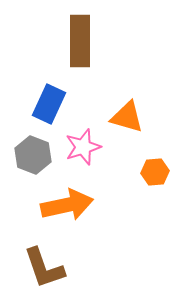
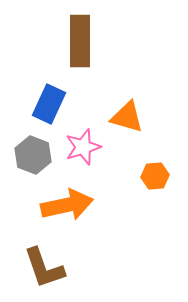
orange hexagon: moved 4 px down
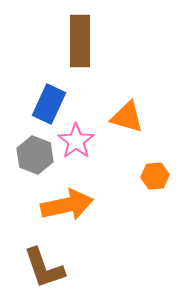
pink star: moved 7 px left, 6 px up; rotated 18 degrees counterclockwise
gray hexagon: moved 2 px right
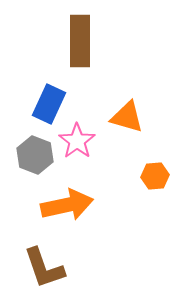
pink star: moved 1 px right
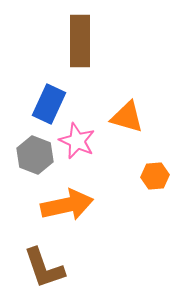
pink star: rotated 12 degrees counterclockwise
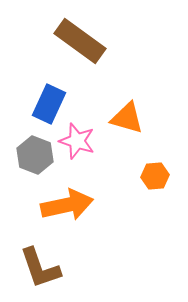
brown rectangle: rotated 54 degrees counterclockwise
orange triangle: moved 1 px down
pink star: rotated 6 degrees counterclockwise
brown L-shape: moved 4 px left
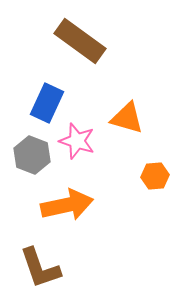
blue rectangle: moved 2 px left, 1 px up
gray hexagon: moved 3 px left
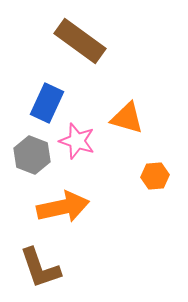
orange arrow: moved 4 px left, 2 px down
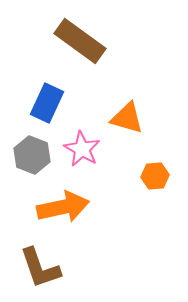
pink star: moved 5 px right, 8 px down; rotated 12 degrees clockwise
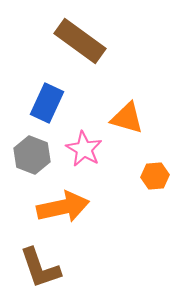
pink star: moved 2 px right
